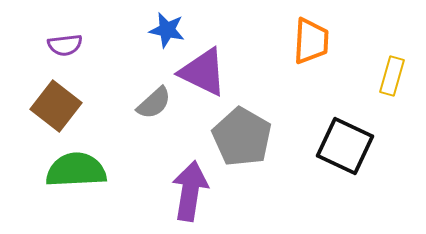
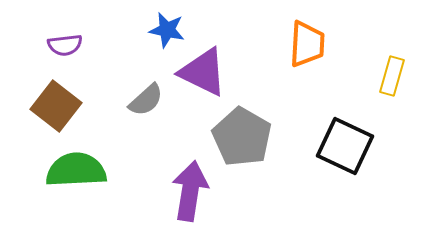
orange trapezoid: moved 4 px left, 3 px down
gray semicircle: moved 8 px left, 3 px up
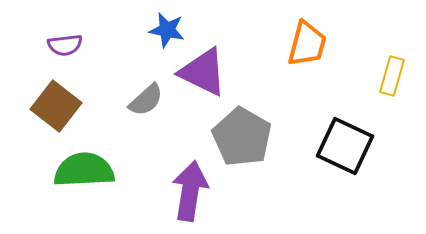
orange trapezoid: rotated 12 degrees clockwise
green semicircle: moved 8 px right
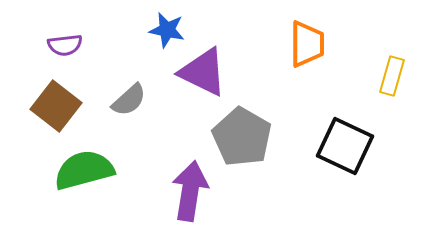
orange trapezoid: rotated 15 degrees counterclockwise
gray semicircle: moved 17 px left
green semicircle: rotated 12 degrees counterclockwise
